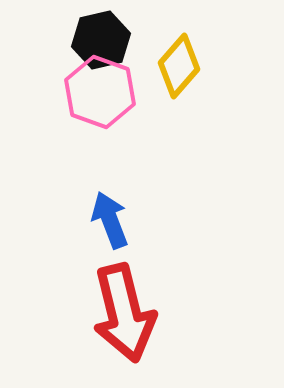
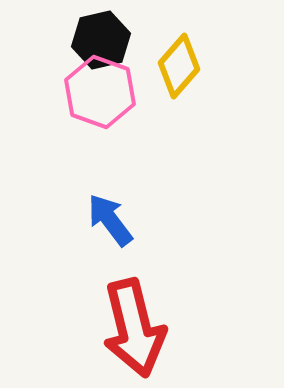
blue arrow: rotated 16 degrees counterclockwise
red arrow: moved 10 px right, 15 px down
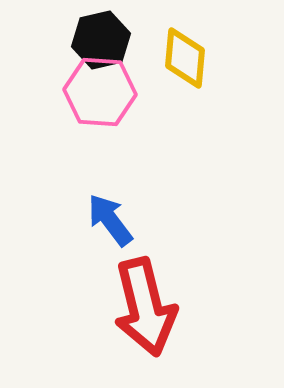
yellow diamond: moved 6 px right, 8 px up; rotated 36 degrees counterclockwise
pink hexagon: rotated 16 degrees counterclockwise
red arrow: moved 11 px right, 21 px up
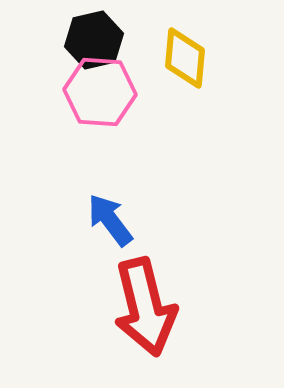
black hexagon: moved 7 px left
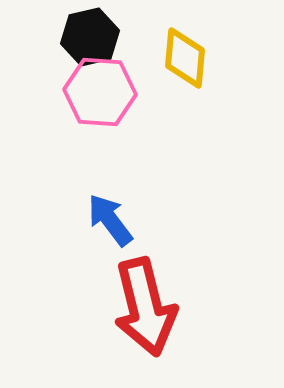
black hexagon: moved 4 px left, 3 px up
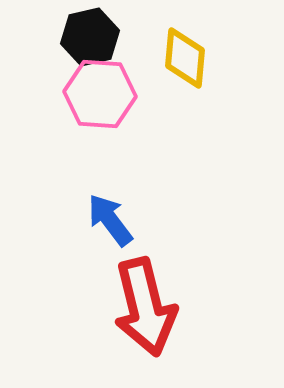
pink hexagon: moved 2 px down
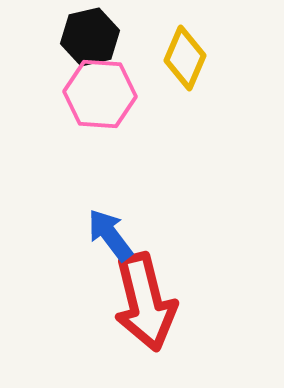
yellow diamond: rotated 18 degrees clockwise
blue arrow: moved 15 px down
red arrow: moved 5 px up
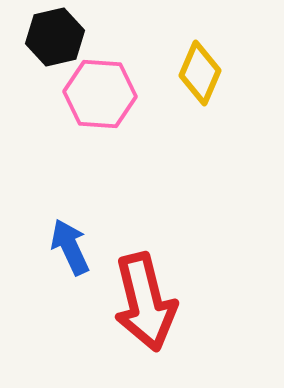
black hexagon: moved 35 px left
yellow diamond: moved 15 px right, 15 px down
blue arrow: moved 40 px left, 12 px down; rotated 12 degrees clockwise
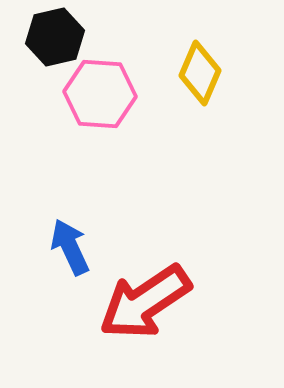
red arrow: rotated 70 degrees clockwise
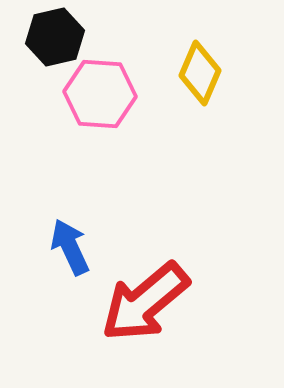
red arrow: rotated 6 degrees counterclockwise
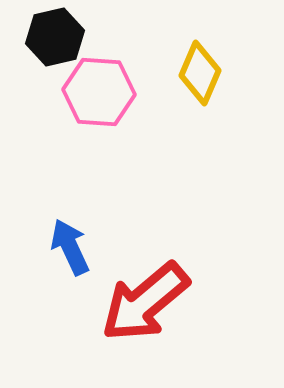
pink hexagon: moved 1 px left, 2 px up
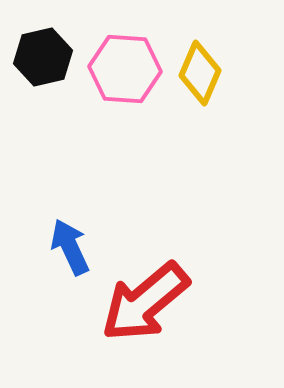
black hexagon: moved 12 px left, 20 px down
pink hexagon: moved 26 px right, 23 px up
